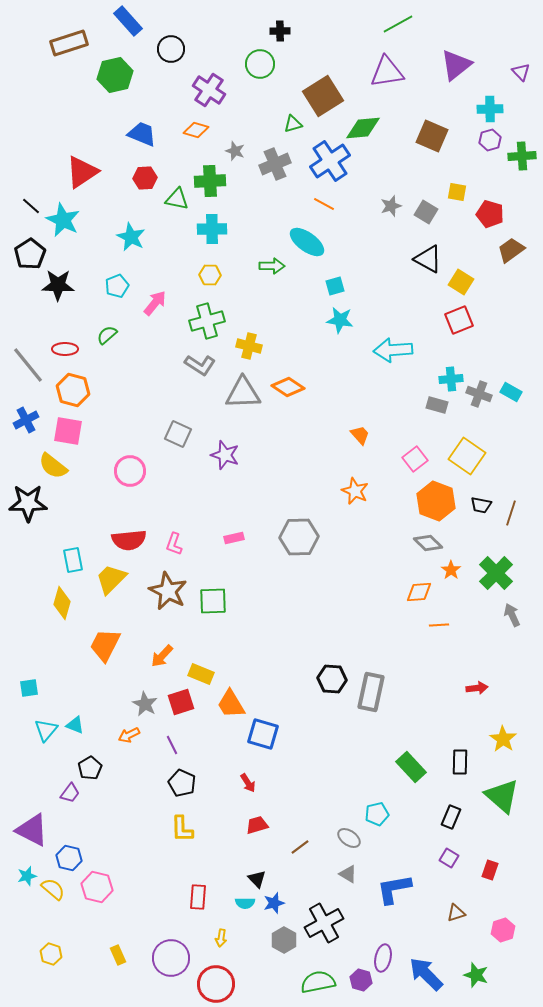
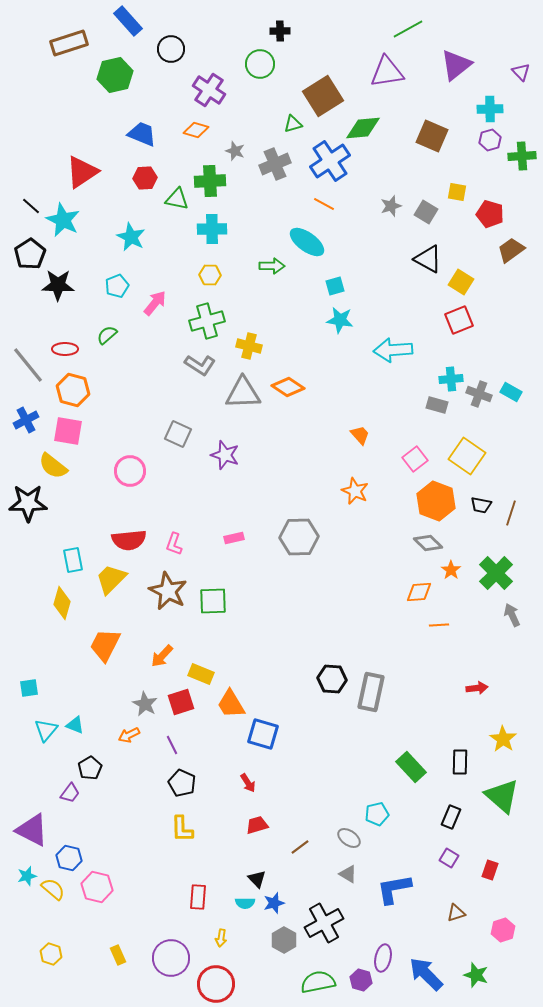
green line at (398, 24): moved 10 px right, 5 px down
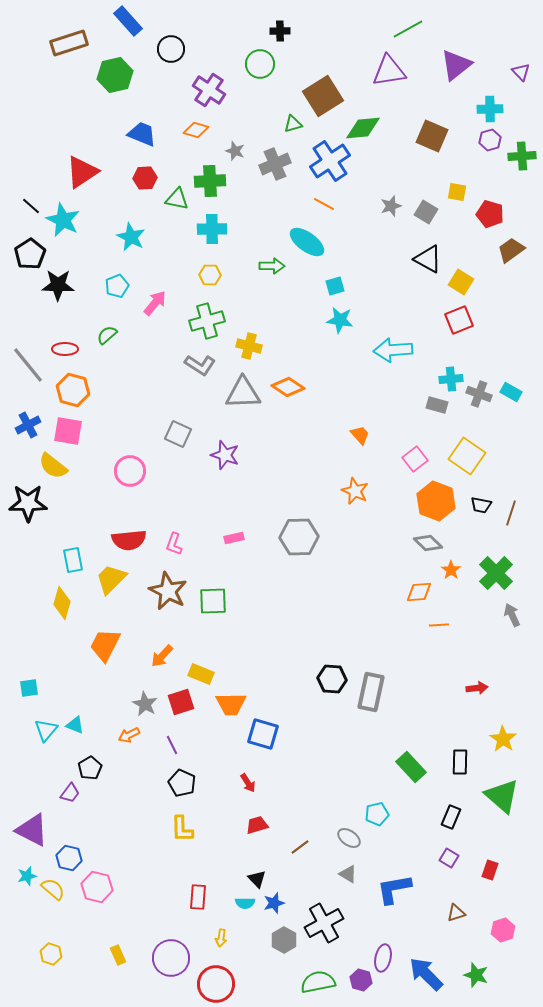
purple triangle at (387, 72): moved 2 px right, 1 px up
blue cross at (26, 420): moved 2 px right, 5 px down
orange trapezoid at (231, 704): rotated 60 degrees counterclockwise
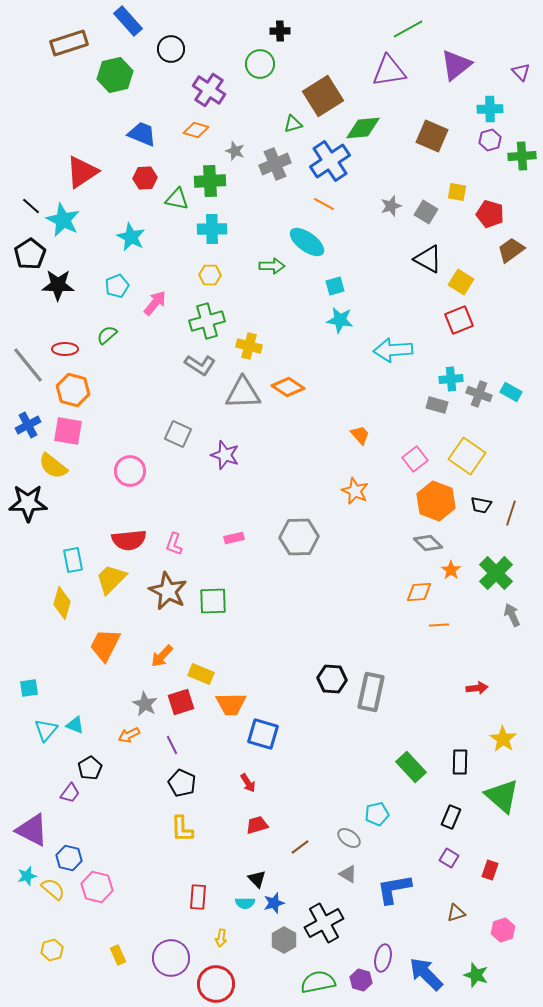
yellow hexagon at (51, 954): moved 1 px right, 4 px up; rotated 25 degrees clockwise
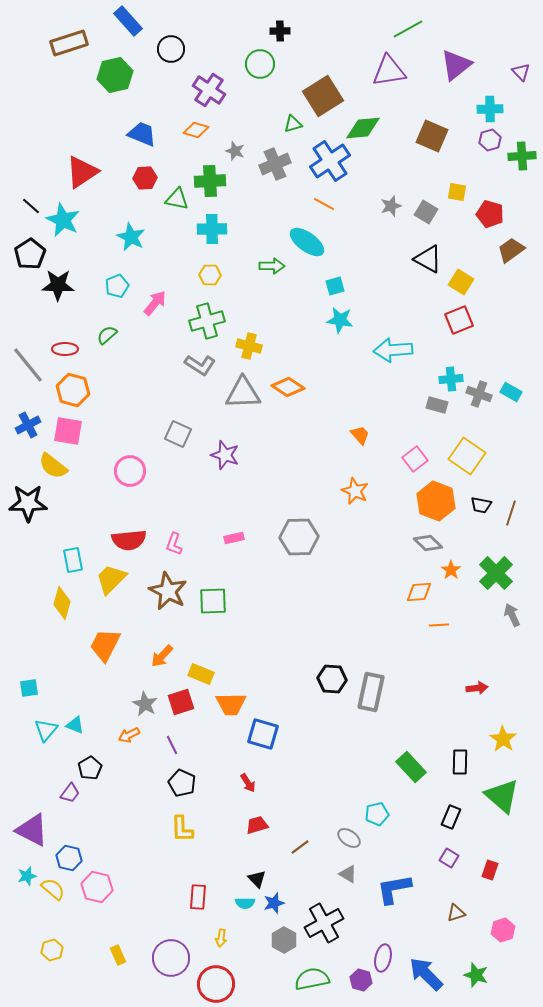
green semicircle at (318, 982): moved 6 px left, 3 px up
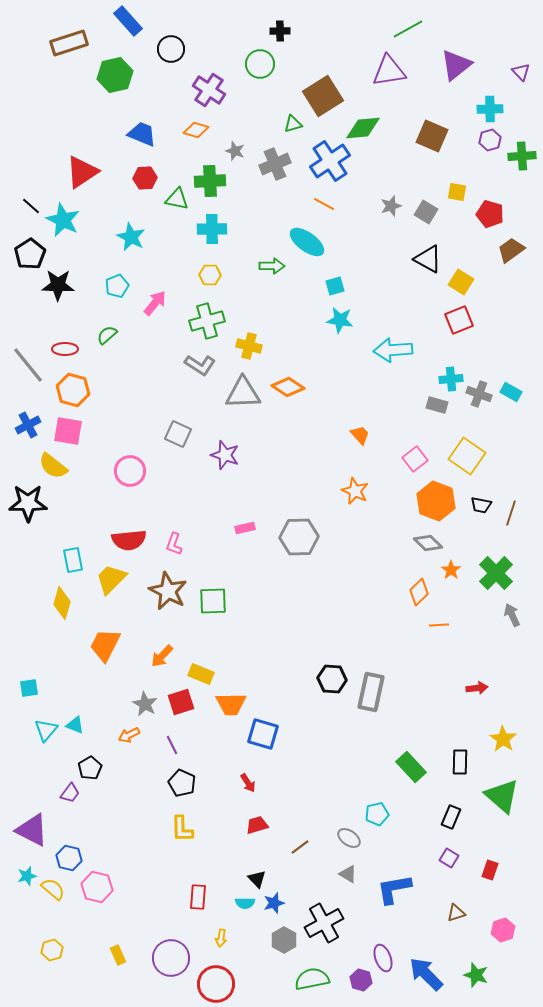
pink rectangle at (234, 538): moved 11 px right, 10 px up
orange diamond at (419, 592): rotated 40 degrees counterclockwise
purple ellipse at (383, 958): rotated 32 degrees counterclockwise
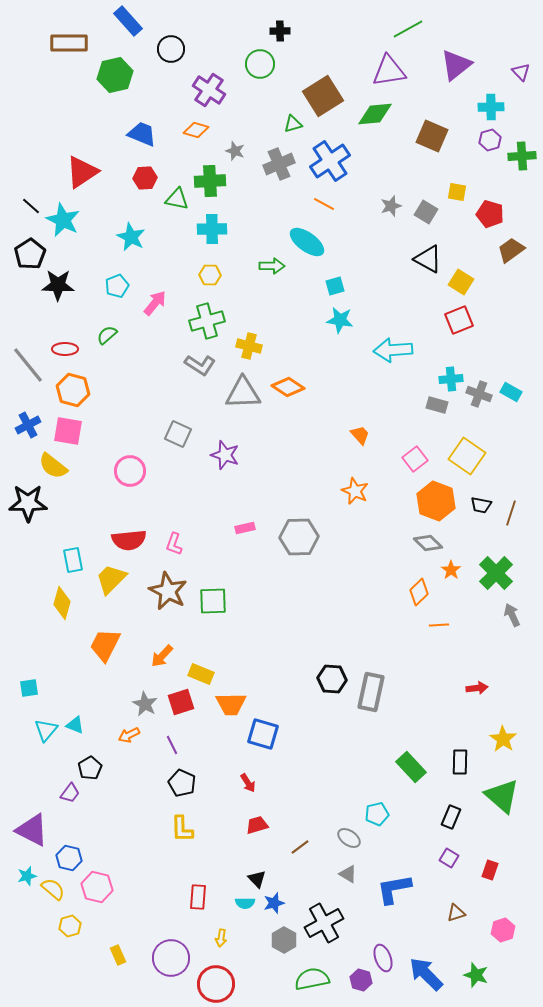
brown rectangle at (69, 43): rotated 18 degrees clockwise
cyan cross at (490, 109): moved 1 px right, 2 px up
green diamond at (363, 128): moved 12 px right, 14 px up
gray cross at (275, 164): moved 4 px right
yellow hexagon at (52, 950): moved 18 px right, 24 px up
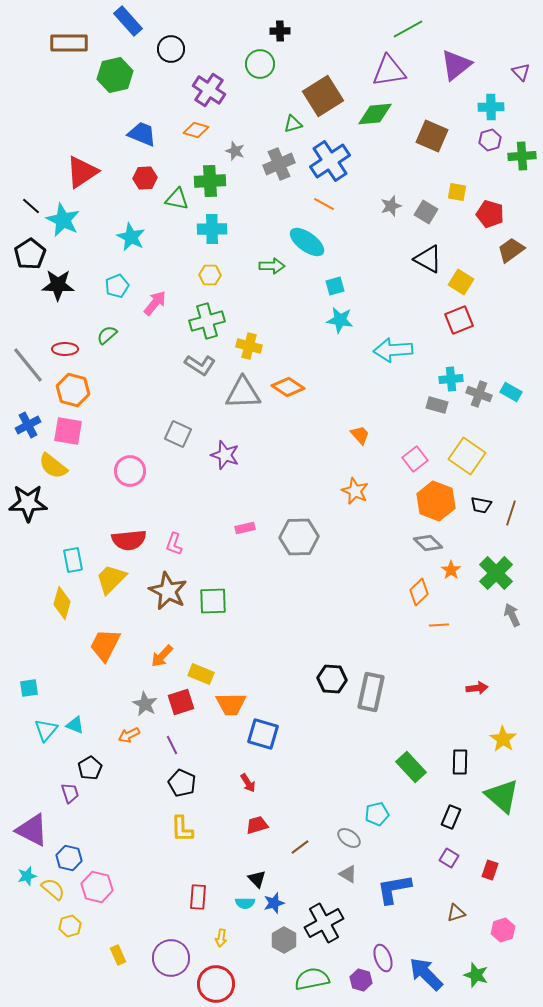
purple trapezoid at (70, 793): rotated 55 degrees counterclockwise
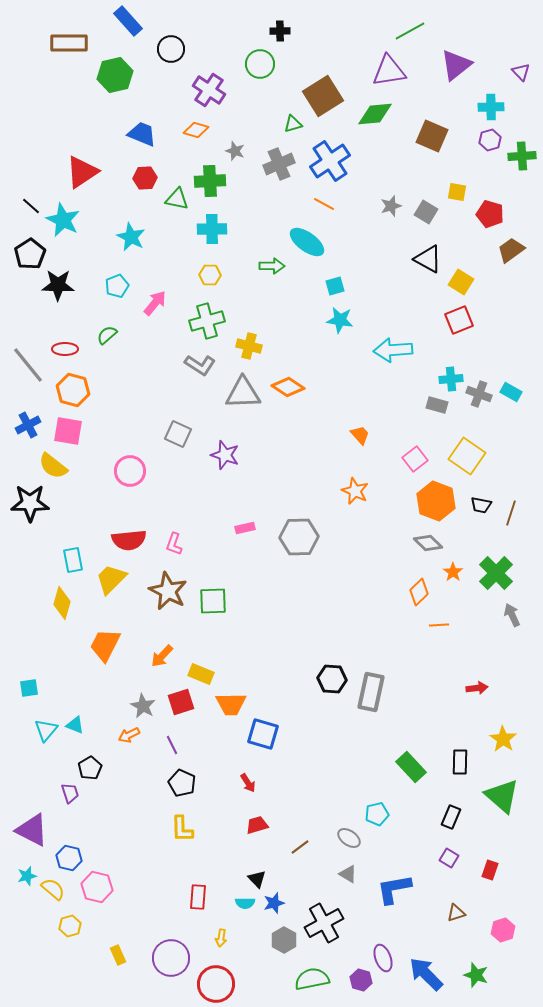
green line at (408, 29): moved 2 px right, 2 px down
black star at (28, 503): moved 2 px right
orange star at (451, 570): moved 2 px right, 2 px down
gray star at (145, 704): moved 2 px left, 2 px down
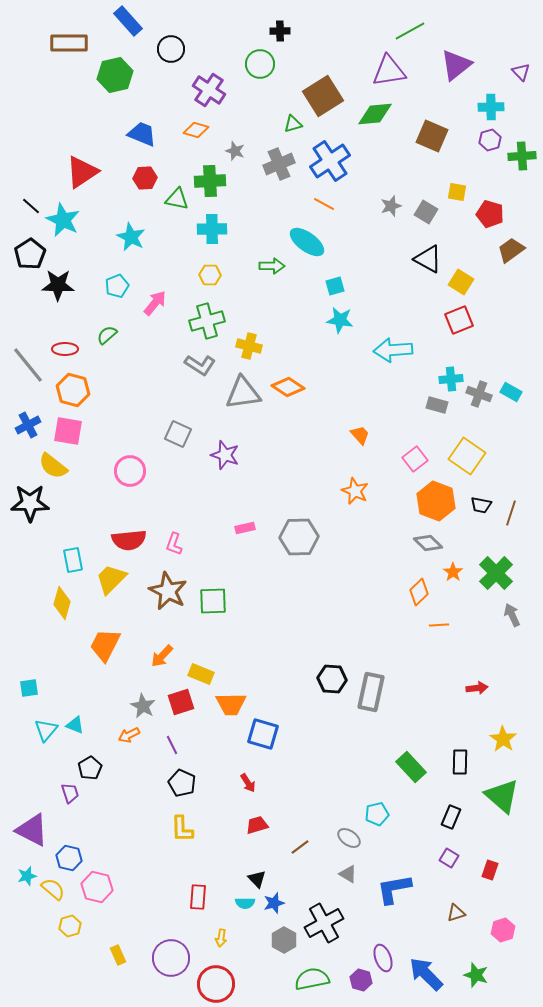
gray triangle at (243, 393): rotated 6 degrees counterclockwise
